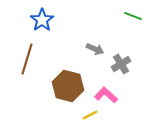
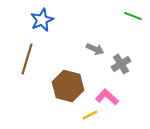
blue star: rotated 10 degrees clockwise
pink L-shape: moved 1 px right, 2 px down
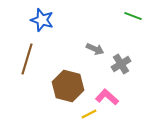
blue star: rotated 30 degrees counterclockwise
yellow line: moved 1 px left, 1 px up
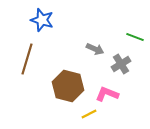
green line: moved 2 px right, 21 px down
pink L-shape: moved 3 px up; rotated 20 degrees counterclockwise
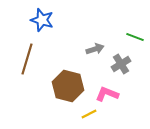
gray arrow: rotated 42 degrees counterclockwise
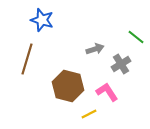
green line: moved 1 px right; rotated 18 degrees clockwise
pink L-shape: moved 2 px up; rotated 35 degrees clockwise
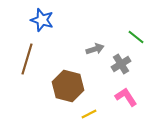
pink L-shape: moved 19 px right, 5 px down
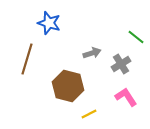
blue star: moved 7 px right, 3 px down
gray arrow: moved 3 px left, 4 px down
